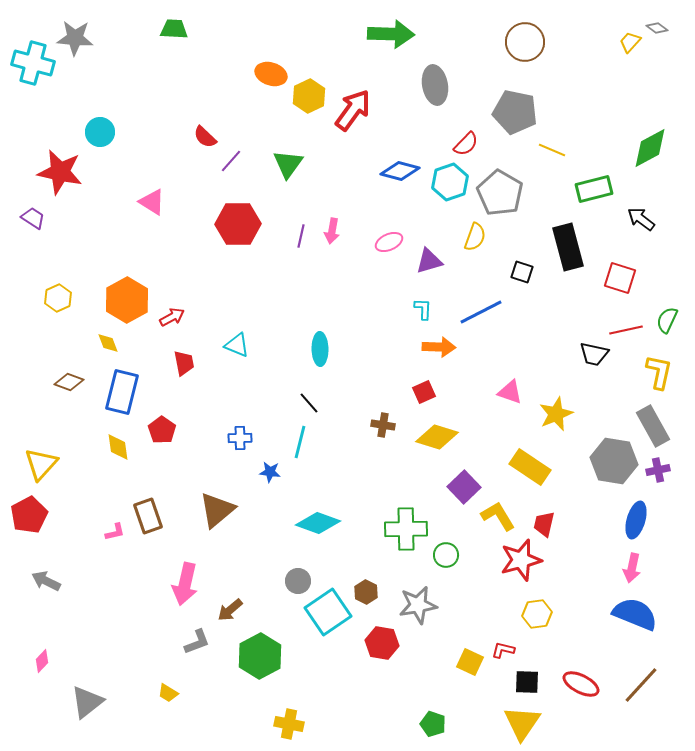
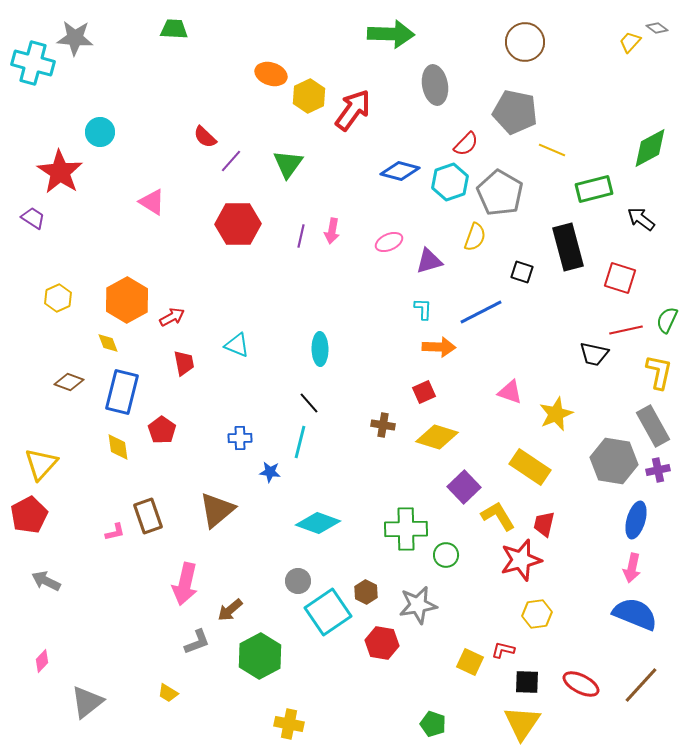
red star at (60, 172): rotated 21 degrees clockwise
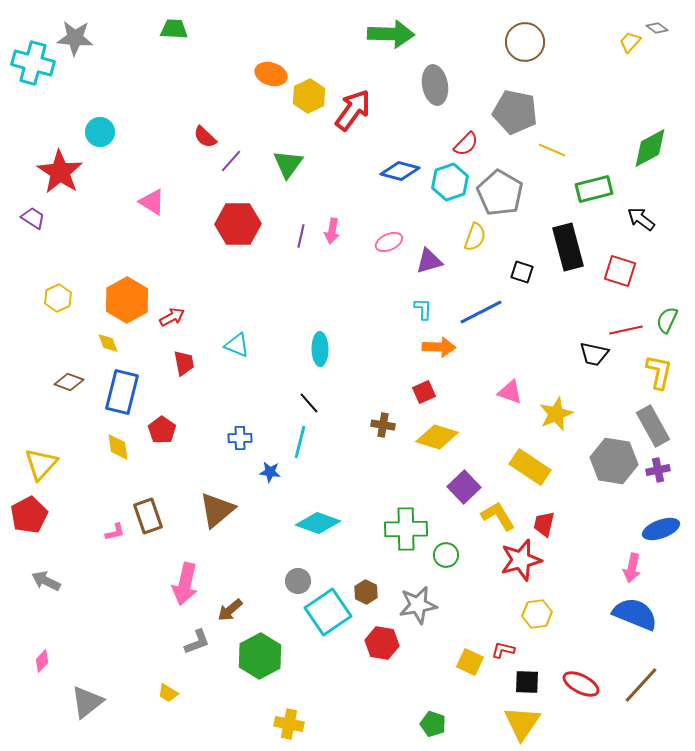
red square at (620, 278): moved 7 px up
blue ellipse at (636, 520): moved 25 px right, 9 px down; rotated 54 degrees clockwise
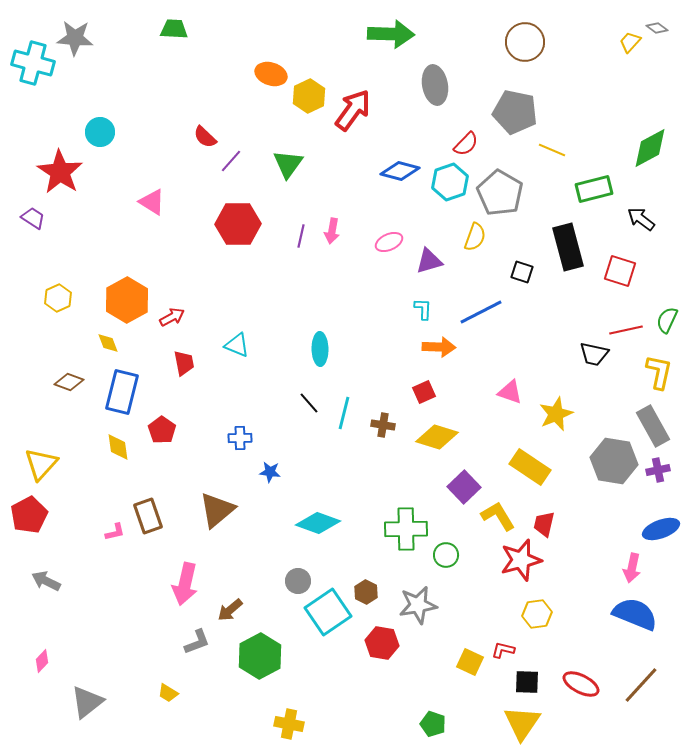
cyan line at (300, 442): moved 44 px right, 29 px up
